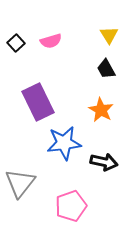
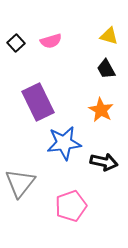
yellow triangle: moved 1 px down; rotated 42 degrees counterclockwise
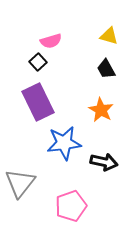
black square: moved 22 px right, 19 px down
